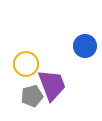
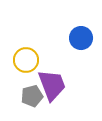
blue circle: moved 4 px left, 8 px up
yellow circle: moved 4 px up
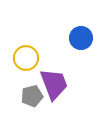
yellow circle: moved 2 px up
purple trapezoid: moved 2 px right, 1 px up
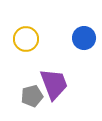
blue circle: moved 3 px right
yellow circle: moved 19 px up
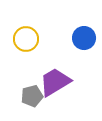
purple trapezoid: moved 1 px right, 2 px up; rotated 100 degrees counterclockwise
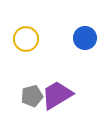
blue circle: moved 1 px right
purple trapezoid: moved 2 px right, 13 px down
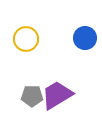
gray pentagon: rotated 15 degrees clockwise
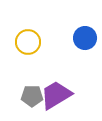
yellow circle: moved 2 px right, 3 px down
purple trapezoid: moved 1 px left
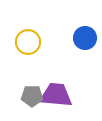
purple trapezoid: rotated 36 degrees clockwise
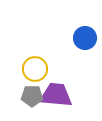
yellow circle: moved 7 px right, 27 px down
